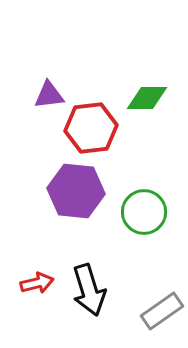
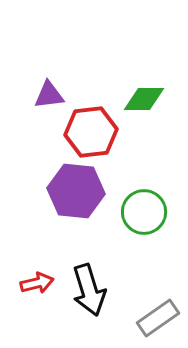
green diamond: moved 3 px left, 1 px down
red hexagon: moved 4 px down
gray rectangle: moved 4 px left, 7 px down
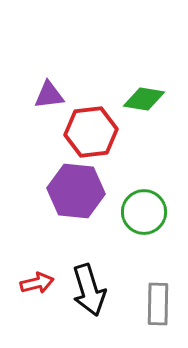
green diamond: rotated 9 degrees clockwise
gray rectangle: moved 14 px up; rotated 54 degrees counterclockwise
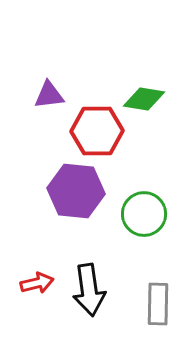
red hexagon: moved 6 px right, 1 px up; rotated 6 degrees clockwise
green circle: moved 2 px down
black arrow: rotated 9 degrees clockwise
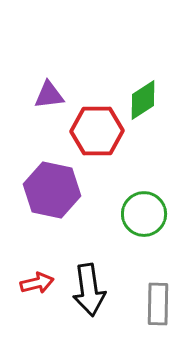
green diamond: moved 1 px left, 1 px down; rotated 42 degrees counterclockwise
purple hexagon: moved 24 px left, 1 px up; rotated 6 degrees clockwise
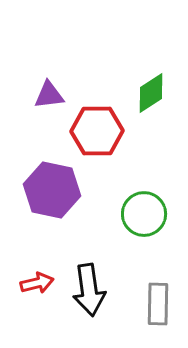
green diamond: moved 8 px right, 7 px up
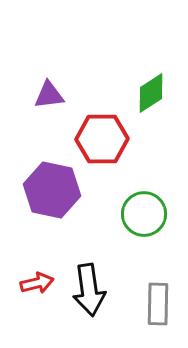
red hexagon: moved 5 px right, 8 px down
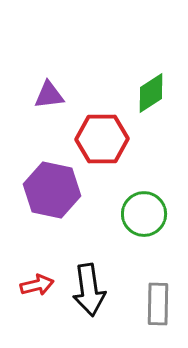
red arrow: moved 2 px down
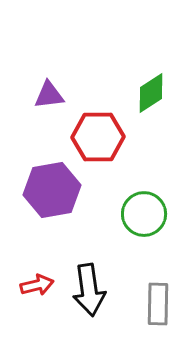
red hexagon: moved 4 px left, 2 px up
purple hexagon: rotated 22 degrees counterclockwise
